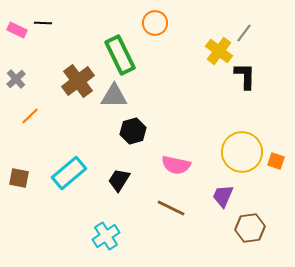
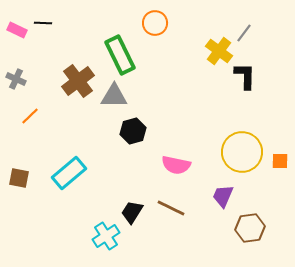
gray cross: rotated 24 degrees counterclockwise
orange square: moved 4 px right; rotated 18 degrees counterclockwise
black trapezoid: moved 13 px right, 32 px down
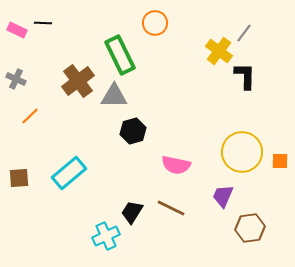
brown square: rotated 15 degrees counterclockwise
cyan cross: rotated 8 degrees clockwise
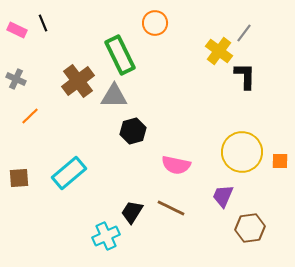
black line: rotated 66 degrees clockwise
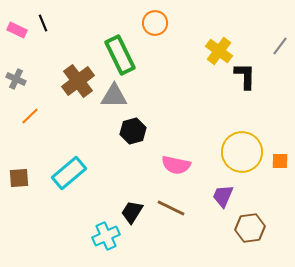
gray line: moved 36 px right, 13 px down
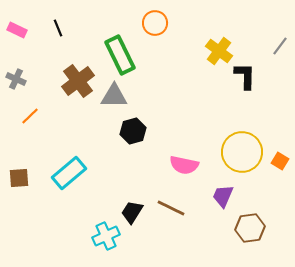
black line: moved 15 px right, 5 px down
orange square: rotated 30 degrees clockwise
pink semicircle: moved 8 px right
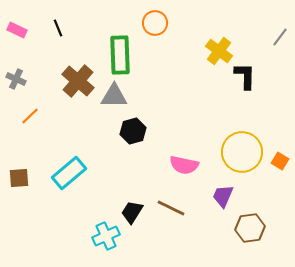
gray line: moved 9 px up
green rectangle: rotated 24 degrees clockwise
brown cross: rotated 12 degrees counterclockwise
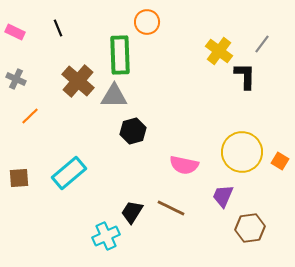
orange circle: moved 8 px left, 1 px up
pink rectangle: moved 2 px left, 2 px down
gray line: moved 18 px left, 7 px down
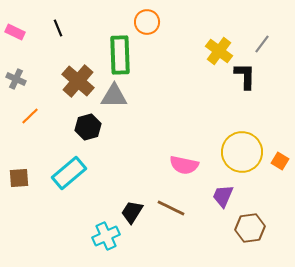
black hexagon: moved 45 px left, 4 px up
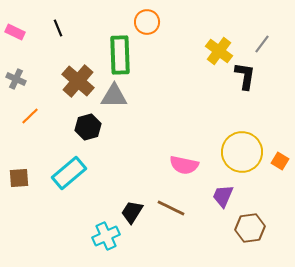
black L-shape: rotated 8 degrees clockwise
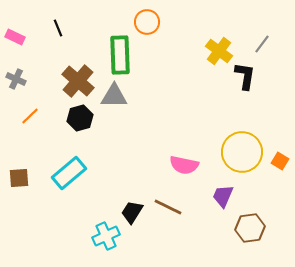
pink rectangle: moved 5 px down
black hexagon: moved 8 px left, 9 px up
brown line: moved 3 px left, 1 px up
